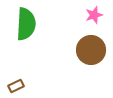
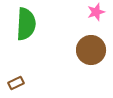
pink star: moved 2 px right, 3 px up
brown rectangle: moved 3 px up
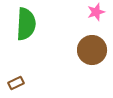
brown circle: moved 1 px right
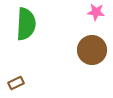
pink star: rotated 24 degrees clockwise
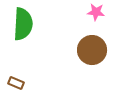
green semicircle: moved 3 px left
brown rectangle: rotated 49 degrees clockwise
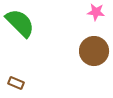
green semicircle: moved 3 px left, 1 px up; rotated 48 degrees counterclockwise
brown circle: moved 2 px right, 1 px down
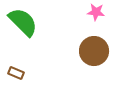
green semicircle: moved 3 px right, 1 px up
brown rectangle: moved 10 px up
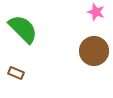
pink star: rotated 12 degrees clockwise
green semicircle: moved 7 px down
